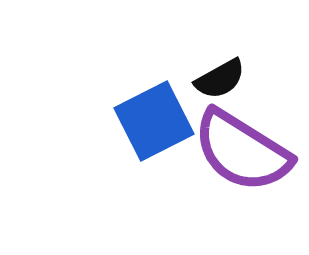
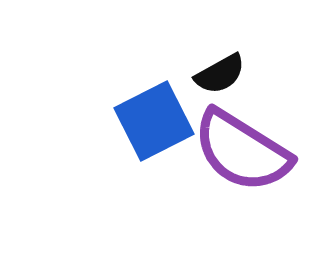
black semicircle: moved 5 px up
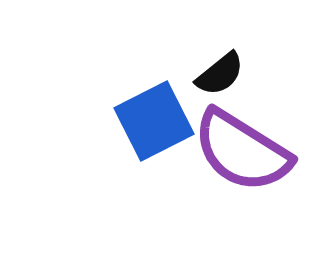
black semicircle: rotated 10 degrees counterclockwise
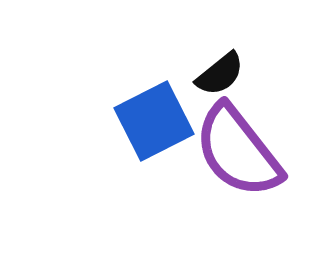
purple semicircle: moved 4 px left; rotated 20 degrees clockwise
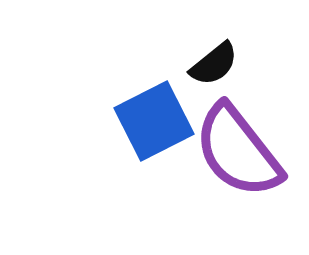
black semicircle: moved 6 px left, 10 px up
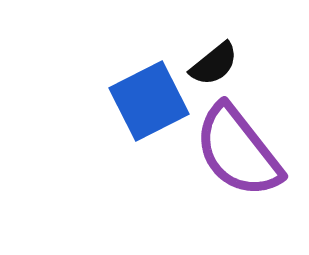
blue square: moved 5 px left, 20 px up
